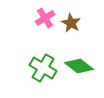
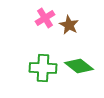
brown star: moved 2 px left, 2 px down
green cross: rotated 28 degrees counterclockwise
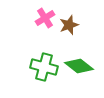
brown star: rotated 24 degrees clockwise
green cross: moved 1 px right, 1 px up; rotated 12 degrees clockwise
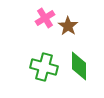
brown star: moved 1 px left, 1 px down; rotated 18 degrees counterclockwise
green diamond: rotated 52 degrees clockwise
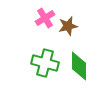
brown star: rotated 24 degrees clockwise
green cross: moved 1 px right, 4 px up
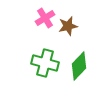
green diamond: rotated 44 degrees clockwise
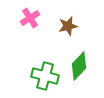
pink cross: moved 15 px left
green cross: moved 13 px down
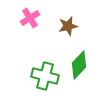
green diamond: moved 1 px up
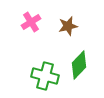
pink cross: moved 1 px right, 4 px down
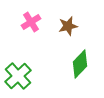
green diamond: moved 1 px right, 1 px up
green cross: moved 27 px left; rotated 32 degrees clockwise
